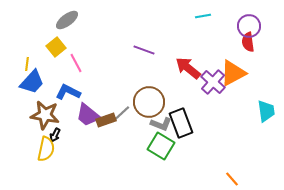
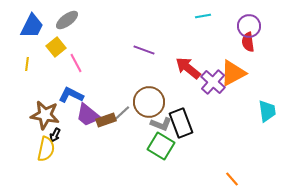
blue trapezoid: moved 56 px up; rotated 16 degrees counterclockwise
blue L-shape: moved 3 px right, 3 px down
cyan trapezoid: moved 1 px right
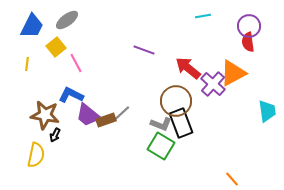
purple cross: moved 2 px down
brown circle: moved 27 px right, 1 px up
yellow semicircle: moved 10 px left, 6 px down
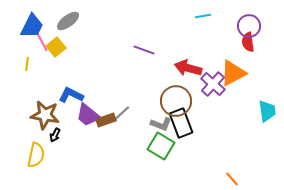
gray ellipse: moved 1 px right, 1 px down
pink line: moved 34 px left, 21 px up
red arrow: rotated 24 degrees counterclockwise
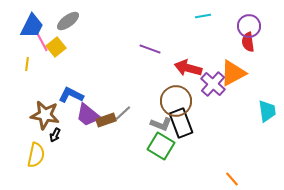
purple line: moved 6 px right, 1 px up
gray line: moved 1 px right
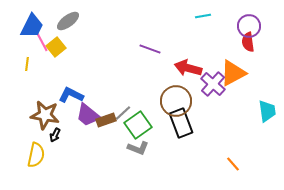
gray L-shape: moved 23 px left, 24 px down
green square: moved 23 px left, 21 px up; rotated 24 degrees clockwise
orange line: moved 1 px right, 15 px up
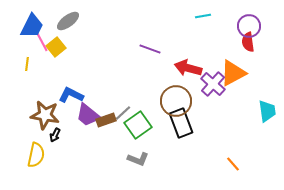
gray L-shape: moved 11 px down
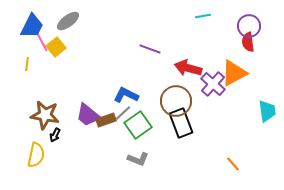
orange triangle: moved 1 px right
blue L-shape: moved 55 px right
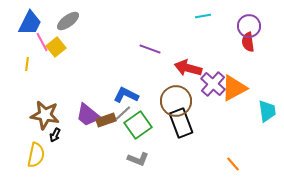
blue trapezoid: moved 2 px left, 3 px up
orange triangle: moved 15 px down
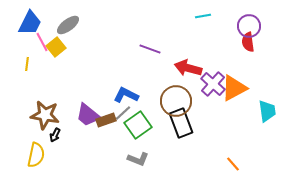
gray ellipse: moved 4 px down
